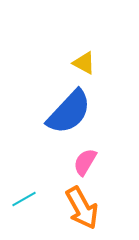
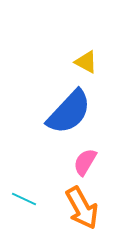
yellow triangle: moved 2 px right, 1 px up
cyan line: rotated 55 degrees clockwise
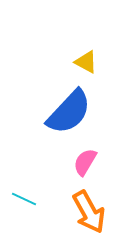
orange arrow: moved 7 px right, 4 px down
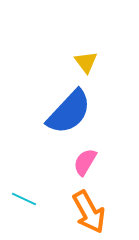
yellow triangle: rotated 25 degrees clockwise
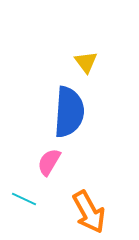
blue semicircle: rotated 39 degrees counterclockwise
pink semicircle: moved 36 px left
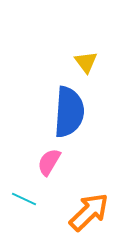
orange arrow: rotated 105 degrees counterclockwise
